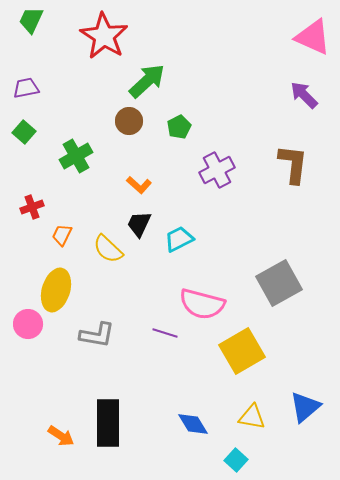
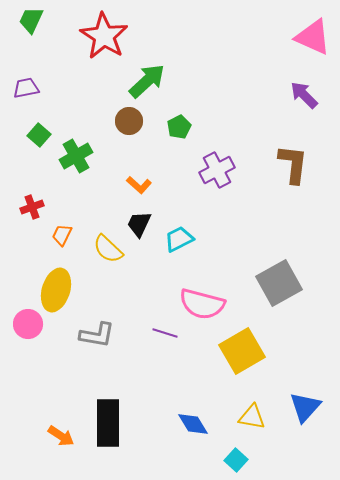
green square: moved 15 px right, 3 px down
blue triangle: rotated 8 degrees counterclockwise
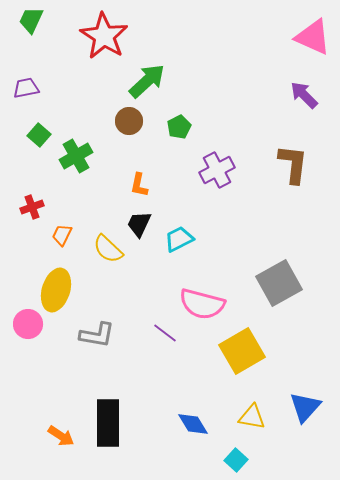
orange L-shape: rotated 60 degrees clockwise
purple line: rotated 20 degrees clockwise
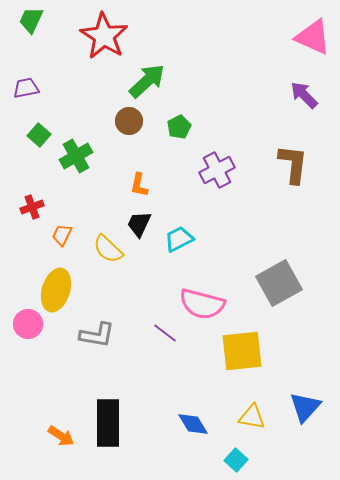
yellow square: rotated 24 degrees clockwise
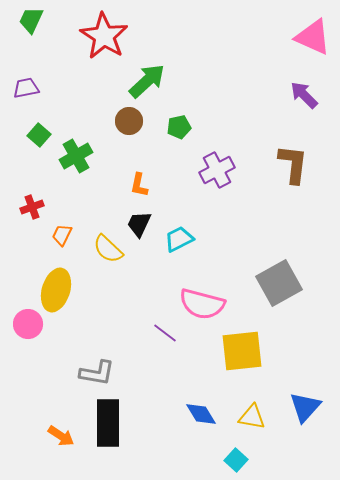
green pentagon: rotated 15 degrees clockwise
gray L-shape: moved 38 px down
blue diamond: moved 8 px right, 10 px up
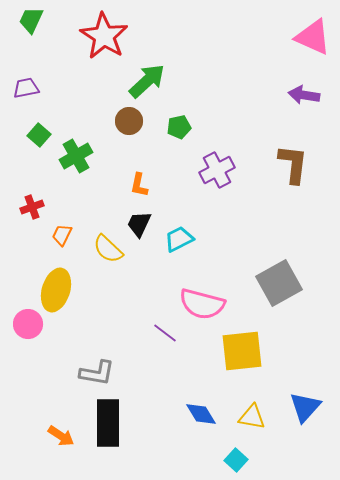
purple arrow: rotated 36 degrees counterclockwise
